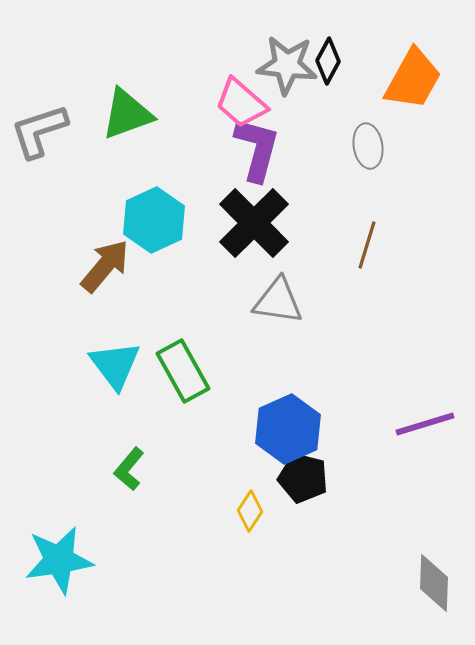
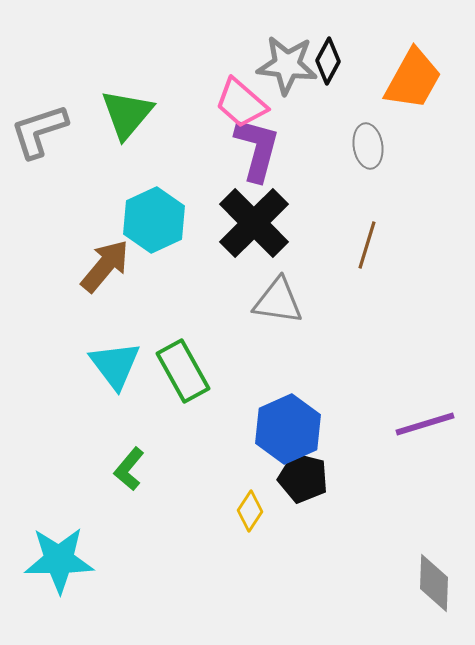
green triangle: rotated 30 degrees counterclockwise
cyan star: rotated 8 degrees clockwise
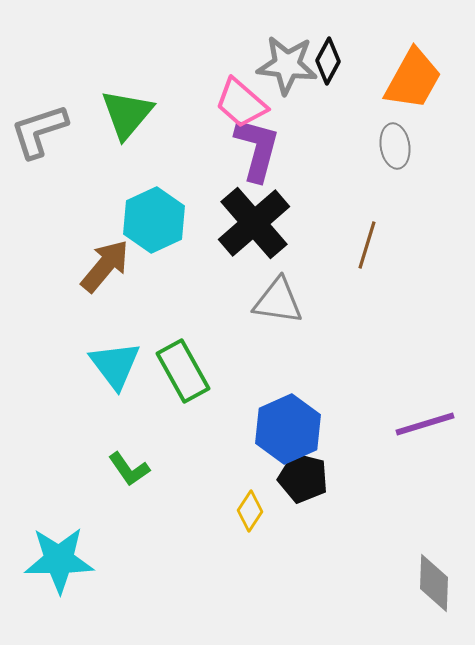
gray ellipse: moved 27 px right
black cross: rotated 4 degrees clockwise
green L-shape: rotated 75 degrees counterclockwise
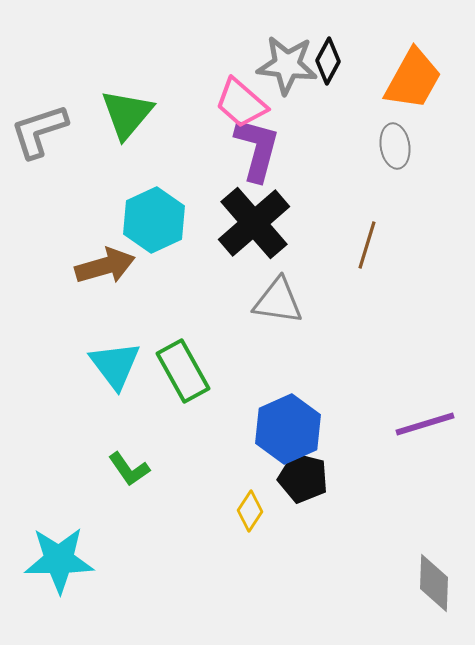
brown arrow: rotated 34 degrees clockwise
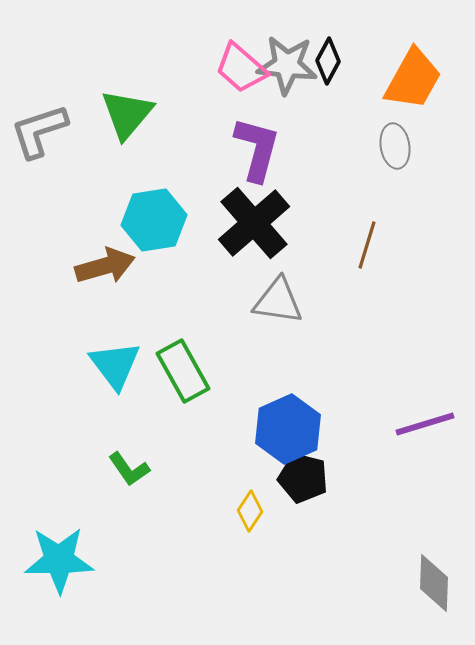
pink trapezoid: moved 35 px up
cyan hexagon: rotated 16 degrees clockwise
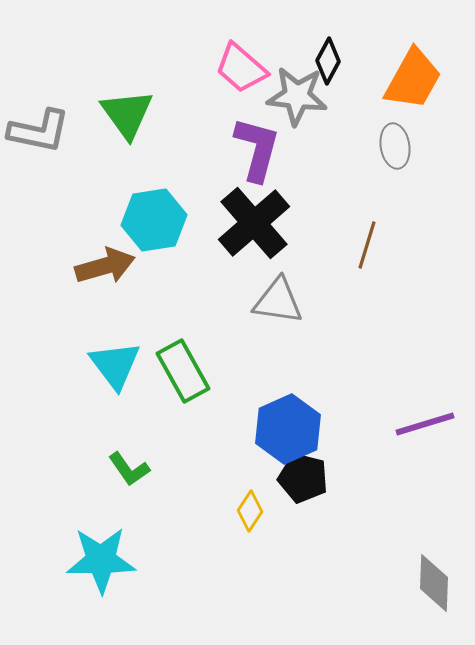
gray star: moved 10 px right, 31 px down
green triangle: rotated 16 degrees counterclockwise
gray L-shape: rotated 150 degrees counterclockwise
cyan star: moved 42 px right
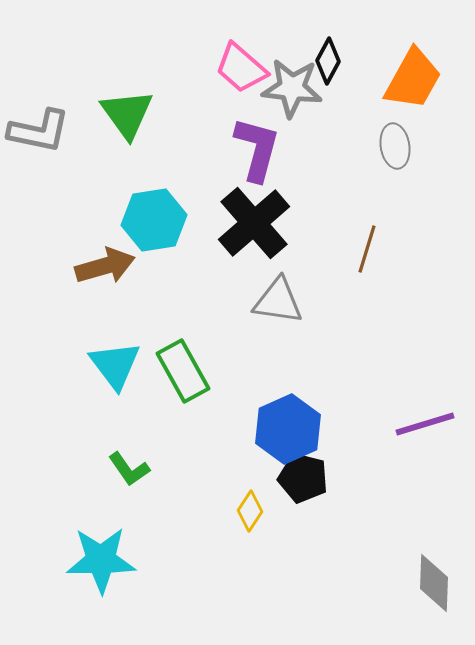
gray star: moved 5 px left, 8 px up
brown line: moved 4 px down
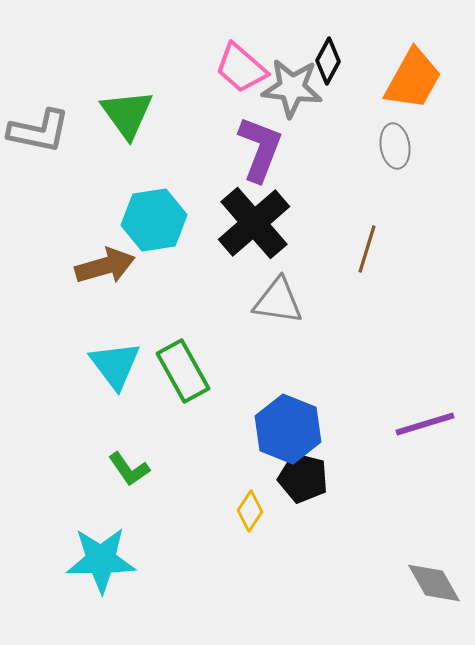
purple L-shape: moved 3 px right; rotated 6 degrees clockwise
blue hexagon: rotated 14 degrees counterclockwise
gray diamond: rotated 32 degrees counterclockwise
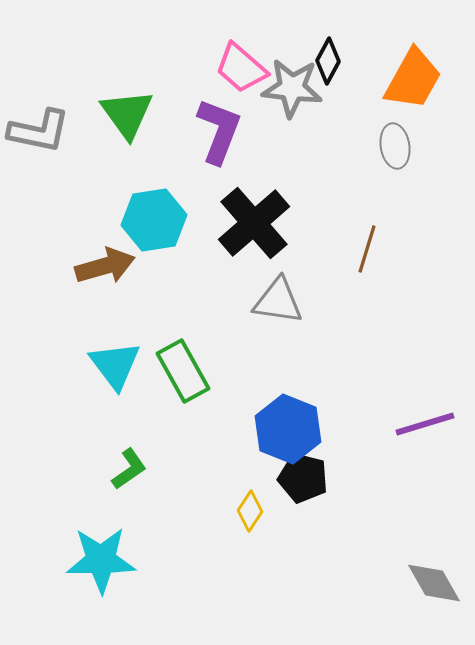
purple L-shape: moved 41 px left, 18 px up
green L-shape: rotated 90 degrees counterclockwise
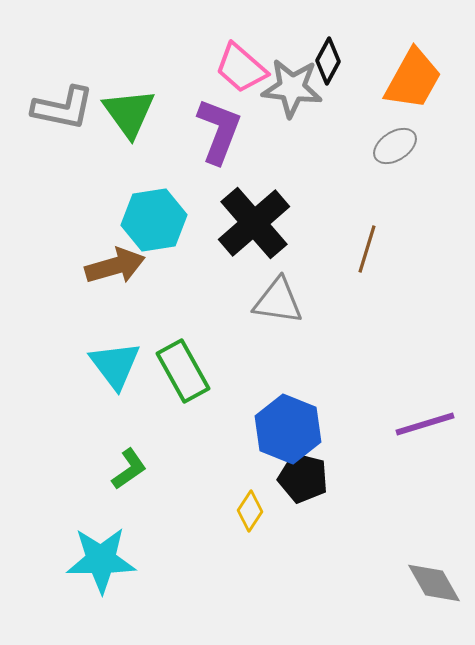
green triangle: moved 2 px right, 1 px up
gray L-shape: moved 24 px right, 23 px up
gray ellipse: rotated 66 degrees clockwise
brown arrow: moved 10 px right
